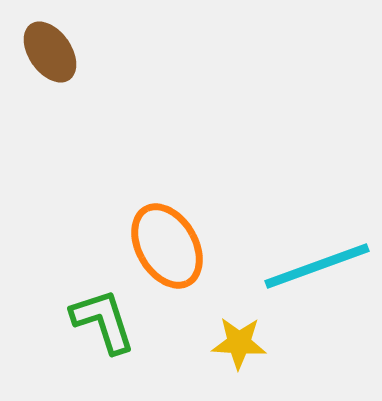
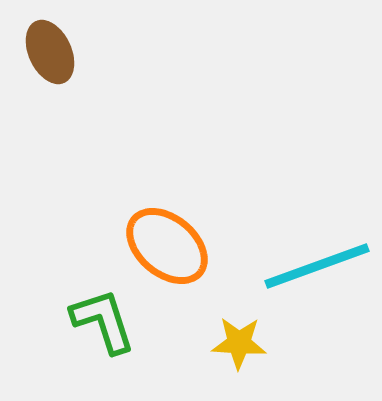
brown ellipse: rotated 10 degrees clockwise
orange ellipse: rotated 20 degrees counterclockwise
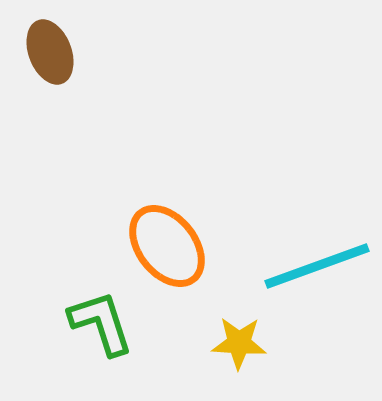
brown ellipse: rotated 4 degrees clockwise
orange ellipse: rotated 12 degrees clockwise
green L-shape: moved 2 px left, 2 px down
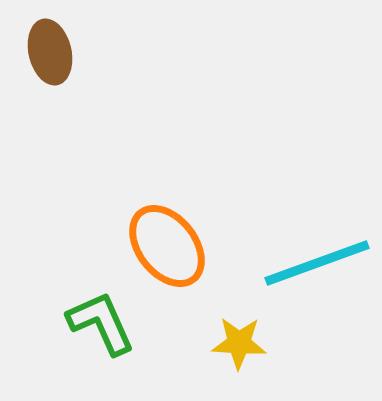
brown ellipse: rotated 8 degrees clockwise
cyan line: moved 3 px up
green L-shape: rotated 6 degrees counterclockwise
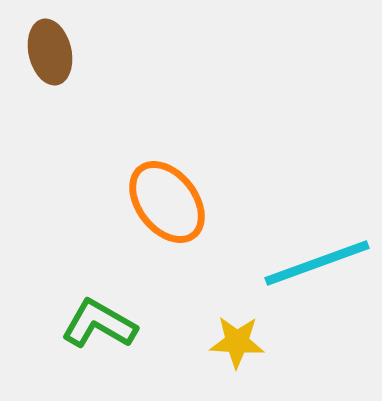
orange ellipse: moved 44 px up
green L-shape: moved 2 px left, 1 px down; rotated 36 degrees counterclockwise
yellow star: moved 2 px left, 1 px up
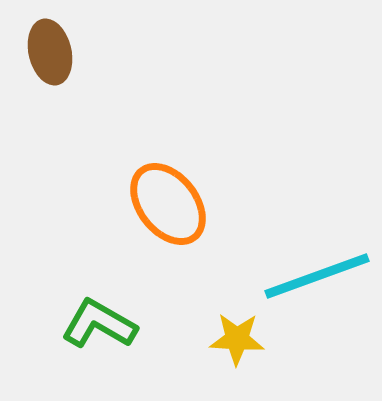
orange ellipse: moved 1 px right, 2 px down
cyan line: moved 13 px down
yellow star: moved 3 px up
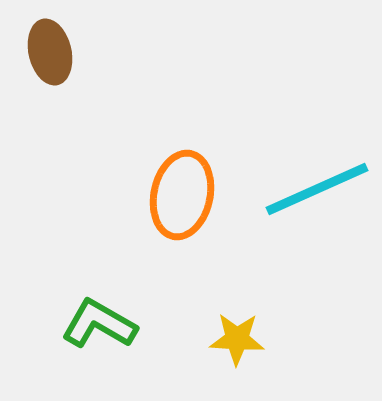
orange ellipse: moved 14 px right, 9 px up; rotated 50 degrees clockwise
cyan line: moved 87 px up; rotated 4 degrees counterclockwise
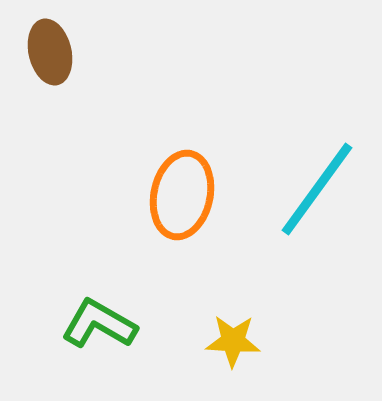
cyan line: rotated 30 degrees counterclockwise
yellow star: moved 4 px left, 2 px down
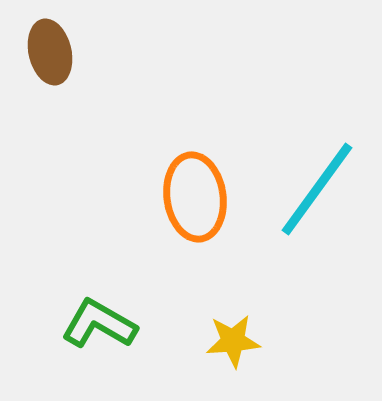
orange ellipse: moved 13 px right, 2 px down; rotated 20 degrees counterclockwise
yellow star: rotated 8 degrees counterclockwise
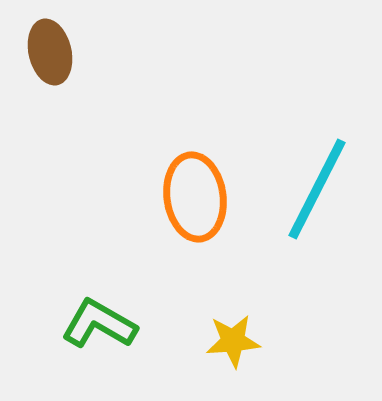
cyan line: rotated 9 degrees counterclockwise
